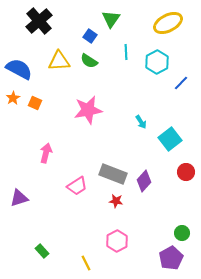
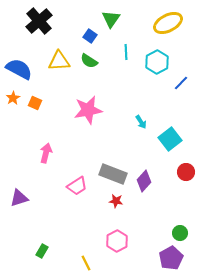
green circle: moved 2 px left
green rectangle: rotated 72 degrees clockwise
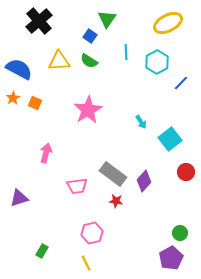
green triangle: moved 4 px left
pink star: rotated 20 degrees counterclockwise
gray rectangle: rotated 16 degrees clockwise
pink trapezoid: rotated 25 degrees clockwise
pink hexagon: moved 25 px left, 8 px up; rotated 15 degrees clockwise
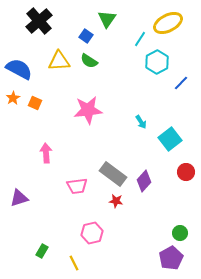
blue square: moved 4 px left
cyan line: moved 14 px right, 13 px up; rotated 35 degrees clockwise
pink star: rotated 24 degrees clockwise
pink arrow: rotated 18 degrees counterclockwise
yellow line: moved 12 px left
